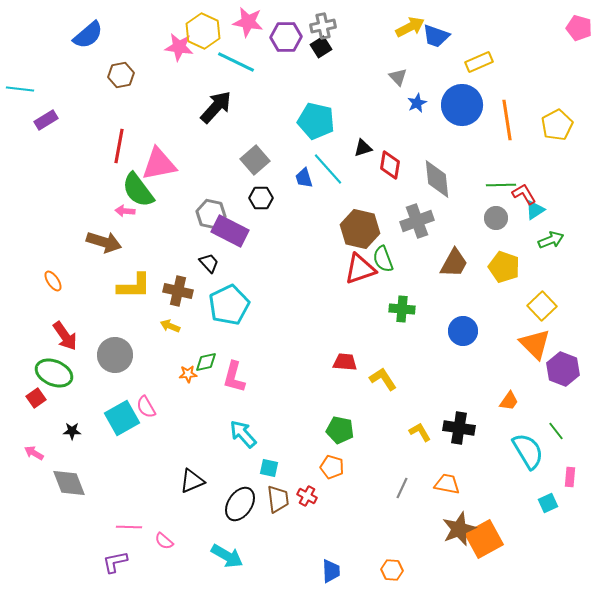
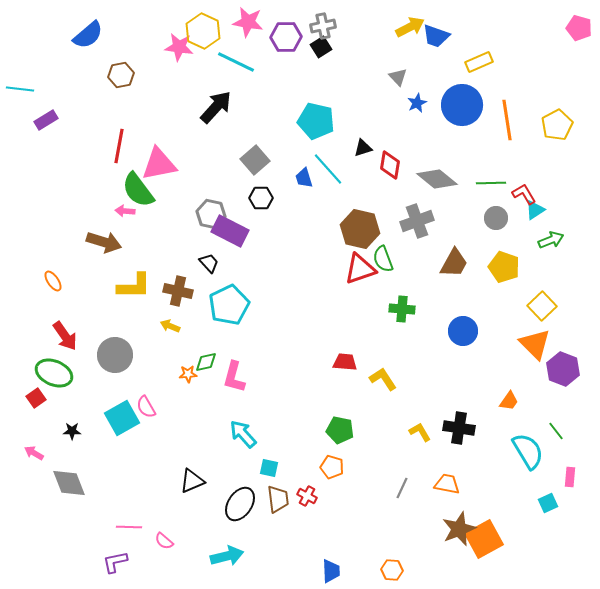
gray diamond at (437, 179): rotated 45 degrees counterclockwise
green line at (501, 185): moved 10 px left, 2 px up
cyan arrow at (227, 556): rotated 44 degrees counterclockwise
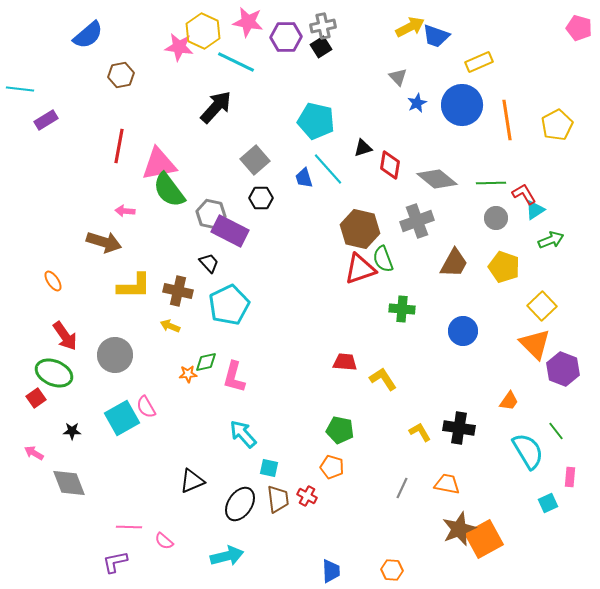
green semicircle at (138, 190): moved 31 px right
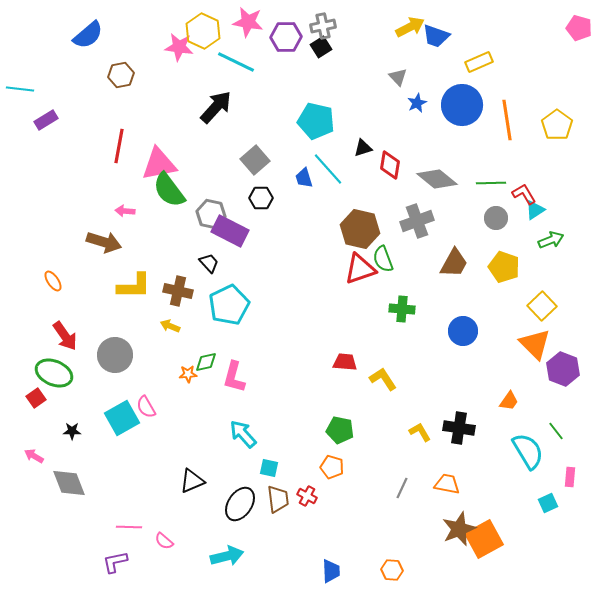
yellow pentagon at (557, 125): rotated 8 degrees counterclockwise
pink arrow at (34, 453): moved 3 px down
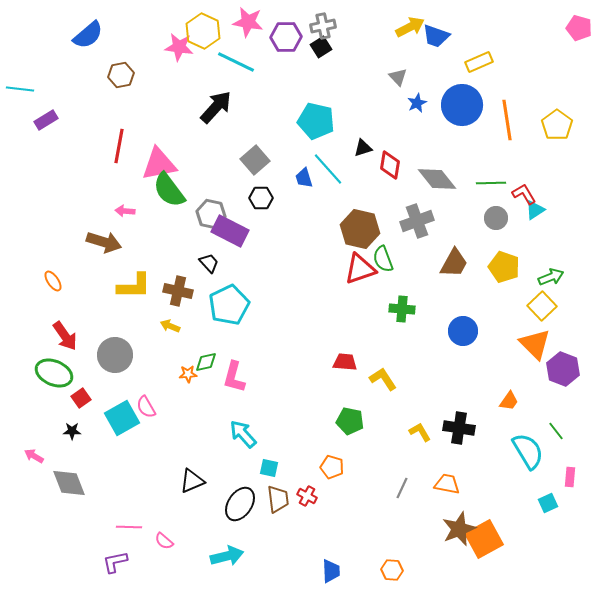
gray diamond at (437, 179): rotated 12 degrees clockwise
green arrow at (551, 240): moved 37 px down
red square at (36, 398): moved 45 px right
green pentagon at (340, 430): moved 10 px right, 9 px up
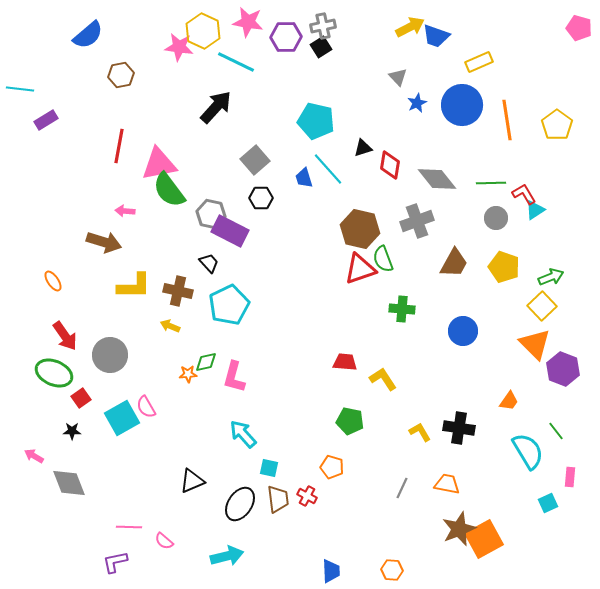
gray circle at (115, 355): moved 5 px left
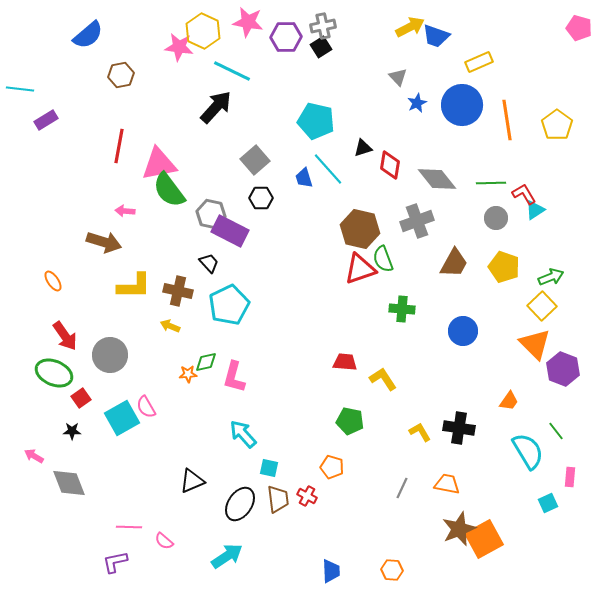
cyan line at (236, 62): moved 4 px left, 9 px down
cyan arrow at (227, 556): rotated 20 degrees counterclockwise
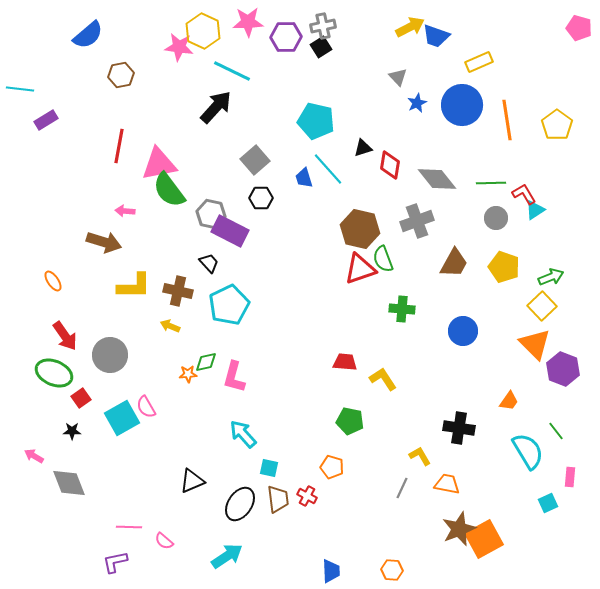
pink star at (248, 22): rotated 12 degrees counterclockwise
yellow L-shape at (420, 432): moved 24 px down
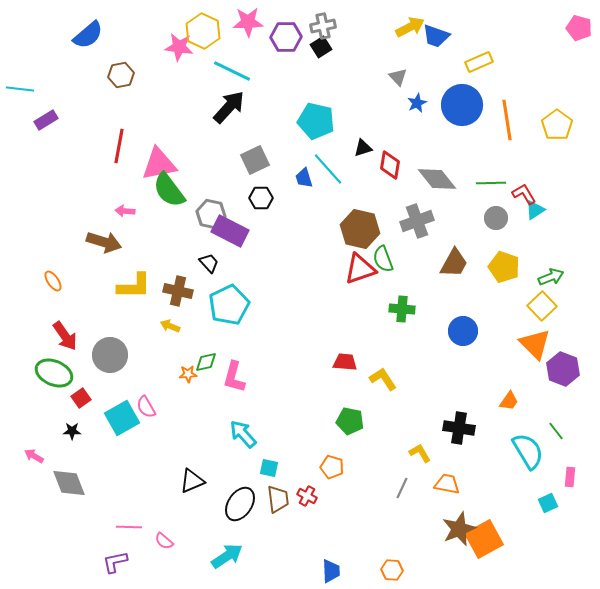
black arrow at (216, 107): moved 13 px right
gray square at (255, 160): rotated 16 degrees clockwise
yellow L-shape at (420, 456): moved 3 px up
